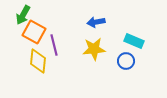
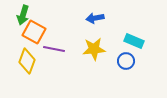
green arrow: rotated 12 degrees counterclockwise
blue arrow: moved 1 px left, 4 px up
purple line: moved 4 px down; rotated 65 degrees counterclockwise
yellow diamond: moved 11 px left; rotated 15 degrees clockwise
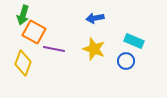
yellow star: rotated 25 degrees clockwise
yellow diamond: moved 4 px left, 2 px down
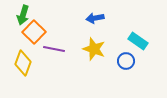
orange square: rotated 15 degrees clockwise
cyan rectangle: moved 4 px right; rotated 12 degrees clockwise
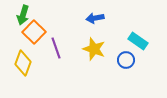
purple line: moved 2 px right, 1 px up; rotated 60 degrees clockwise
blue circle: moved 1 px up
